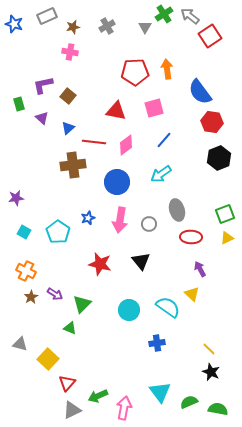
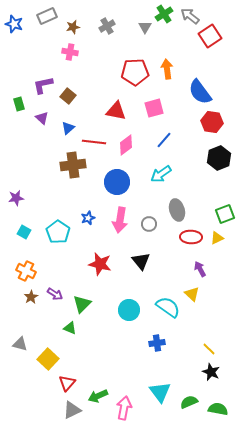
yellow triangle at (227, 238): moved 10 px left
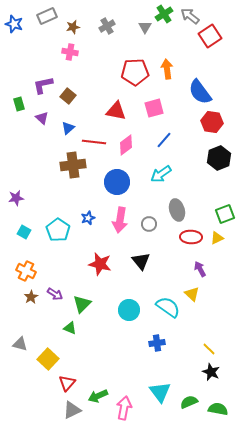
cyan pentagon at (58, 232): moved 2 px up
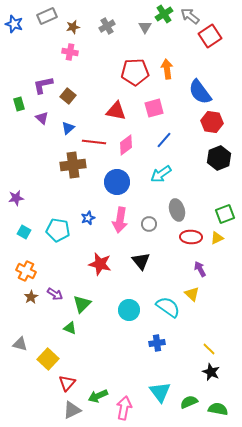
cyan pentagon at (58, 230): rotated 25 degrees counterclockwise
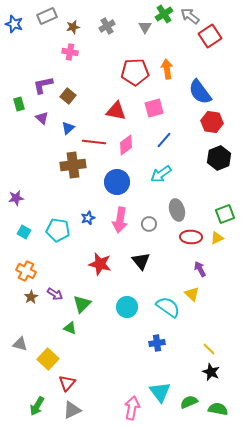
cyan circle at (129, 310): moved 2 px left, 3 px up
green arrow at (98, 396): moved 61 px left, 10 px down; rotated 36 degrees counterclockwise
pink arrow at (124, 408): moved 8 px right
